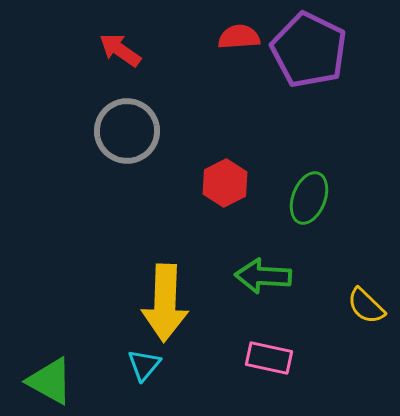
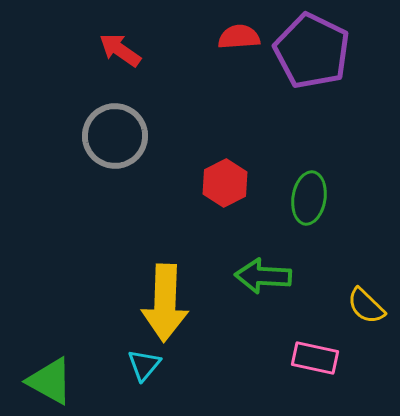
purple pentagon: moved 3 px right, 1 px down
gray circle: moved 12 px left, 5 px down
green ellipse: rotated 12 degrees counterclockwise
pink rectangle: moved 46 px right
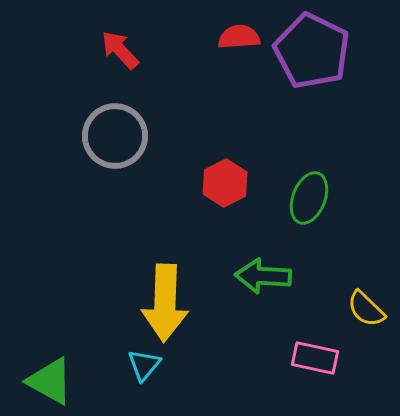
red arrow: rotated 12 degrees clockwise
green ellipse: rotated 12 degrees clockwise
yellow semicircle: moved 3 px down
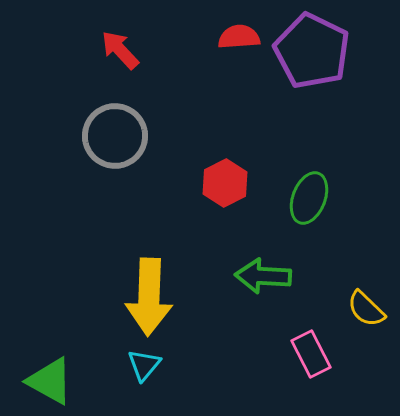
yellow arrow: moved 16 px left, 6 px up
pink rectangle: moved 4 px left, 4 px up; rotated 51 degrees clockwise
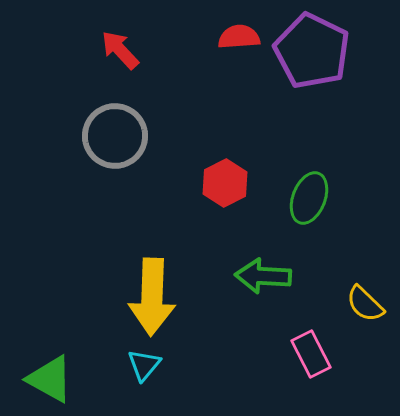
yellow arrow: moved 3 px right
yellow semicircle: moved 1 px left, 5 px up
green triangle: moved 2 px up
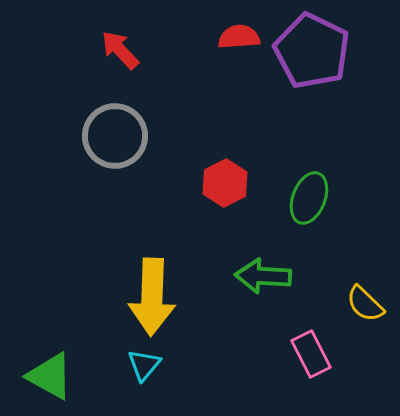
green triangle: moved 3 px up
